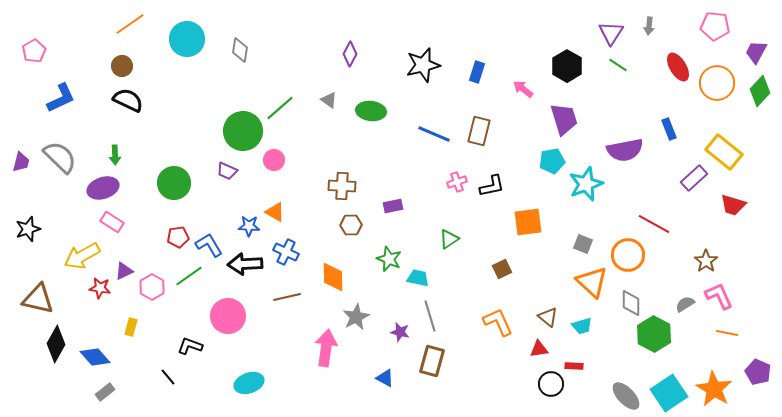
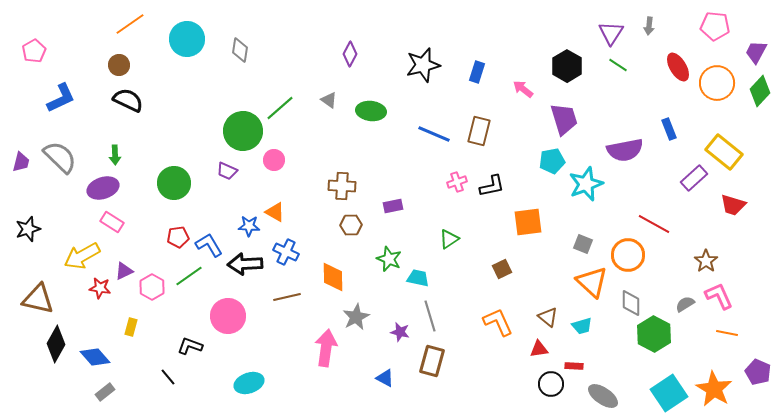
brown circle at (122, 66): moved 3 px left, 1 px up
gray ellipse at (626, 396): moved 23 px left; rotated 12 degrees counterclockwise
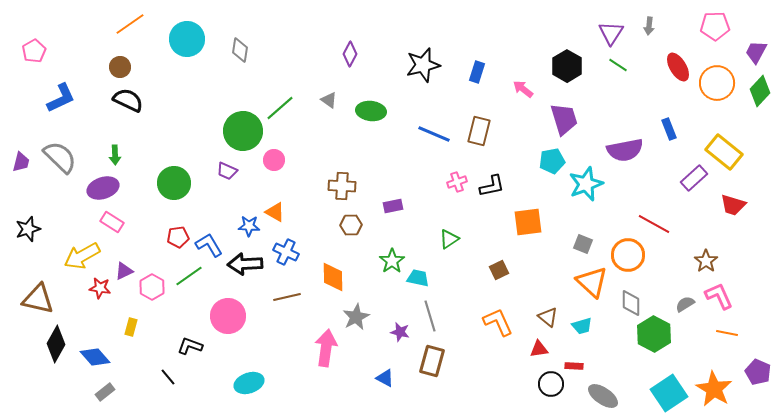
pink pentagon at (715, 26): rotated 8 degrees counterclockwise
brown circle at (119, 65): moved 1 px right, 2 px down
green star at (389, 259): moved 3 px right, 2 px down; rotated 15 degrees clockwise
brown square at (502, 269): moved 3 px left, 1 px down
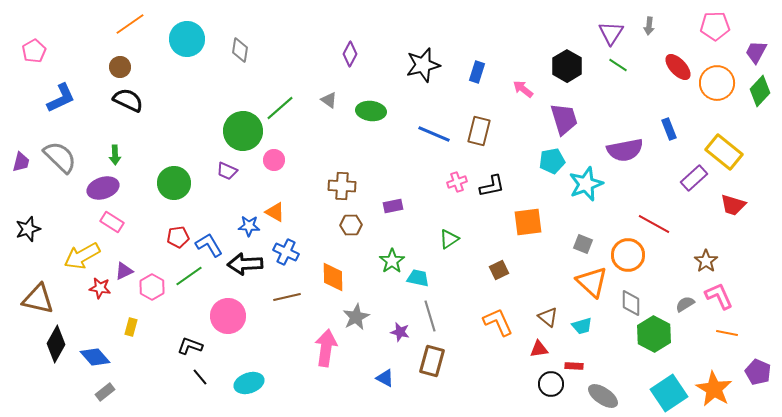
red ellipse at (678, 67): rotated 12 degrees counterclockwise
black line at (168, 377): moved 32 px right
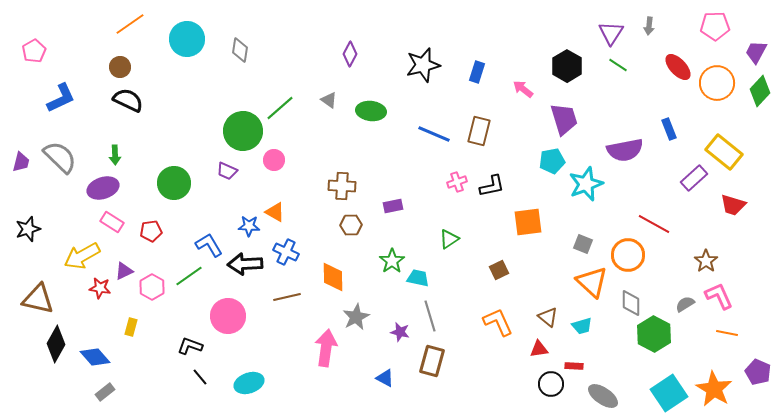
red pentagon at (178, 237): moved 27 px left, 6 px up
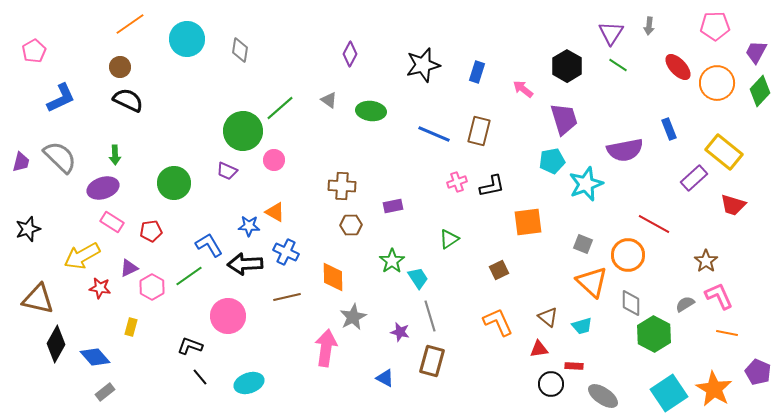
purple triangle at (124, 271): moved 5 px right, 3 px up
cyan trapezoid at (418, 278): rotated 45 degrees clockwise
gray star at (356, 317): moved 3 px left
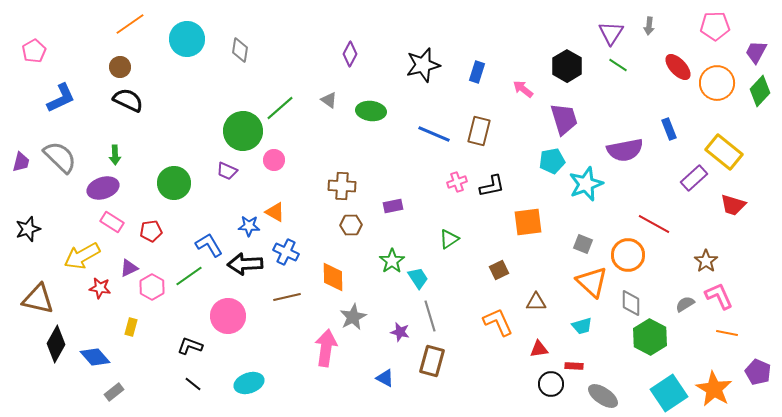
brown triangle at (548, 317): moved 12 px left, 15 px up; rotated 40 degrees counterclockwise
green hexagon at (654, 334): moved 4 px left, 3 px down
black line at (200, 377): moved 7 px left, 7 px down; rotated 12 degrees counterclockwise
gray rectangle at (105, 392): moved 9 px right
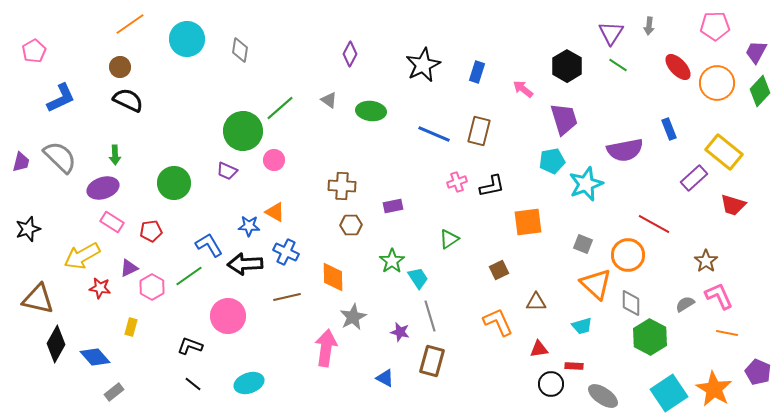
black star at (423, 65): rotated 12 degrees counterclockwise
orange triangle at (592, 282): moved 4 px right, 2 px down
